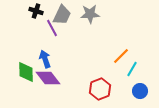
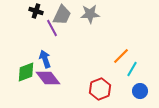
green diamond: rotated 70 degrees clockwise
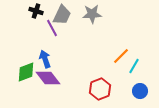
gray star: moved 2 px right
cyan line: moved 2 px right, 3 px up
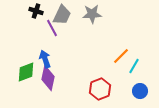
purple diamond: rotated 50 degrees clockwise
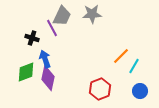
black cross: moved 4 px left, 27 px down
gray trapezoid: moved 1 px down
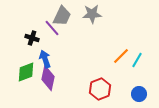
purple line: rotated 12 degrees counterclockwise
cyan line: moved 3 px right, 6 px up
blue circle: moved 1 px left, 3 px down
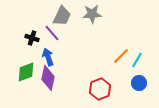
purple line: moved 5 px down
blue arrow: moved 3 px right, 2 px up
blue circle: moved 11 px up
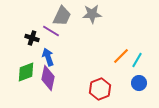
purple line: moved 1 px left, 2 px up; rotated 18 degrees counterclockwise
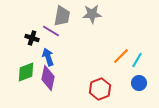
gray trapezoid: rotated 15 degrees counterclockwise
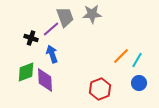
gray trapezoid: moved 3 px right, 1 px down; rotated 30 degrees counterclockwise
purple line: moved 2 px up; rotated 72 degrees counterclockwise
black cross: moved 1 px left
blue arrow: moved 4 px right, 3 px up
purple diamond: moved 3 px left, 2 px down; rotated 15 degrees counterclockwise
